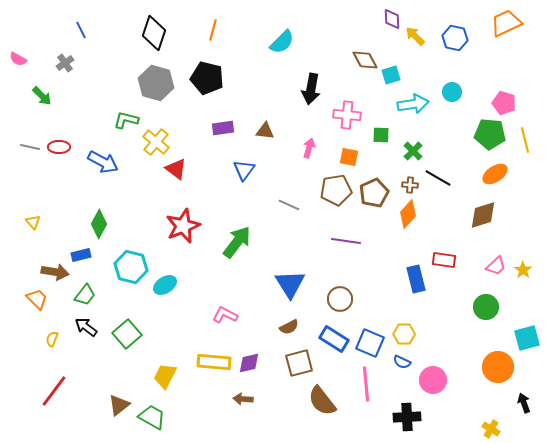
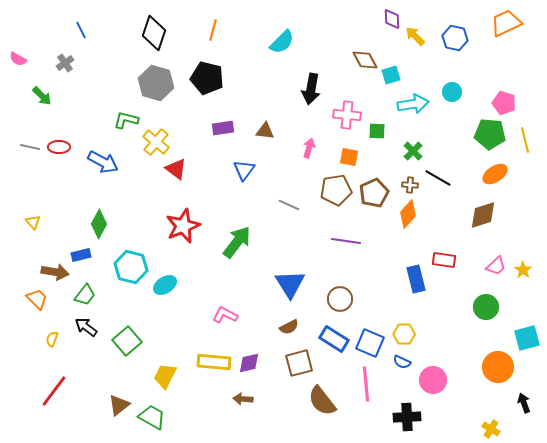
green square at (381, 135): moved 4 px left, 4 px up
green square at (127, 334): moved 7 px down
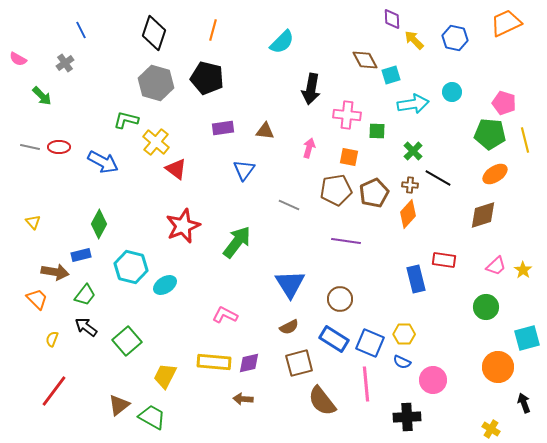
yellow arrow at (415, 36): moved 1 px left, 4 px down
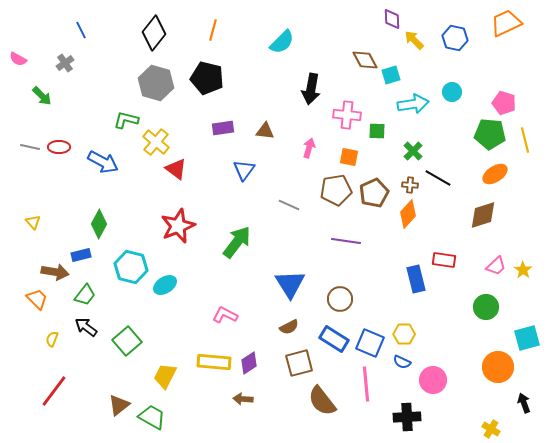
black diamond at (154, 33): rotated 20 degrees clockwise
red star at (183, 226): moved 5 px left
purple diamond at (249, 363): rotated 20 degrees counterclockwise
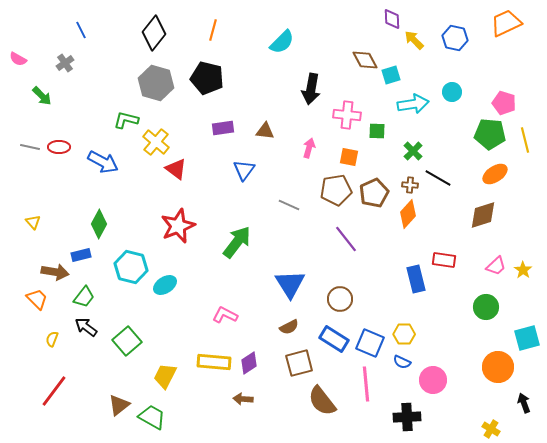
purple line at (346, 241): moved 2 px up; rotated 44 degrees clockwise
green trapezoid at (85, 295): moved 1 px left, 2 px down
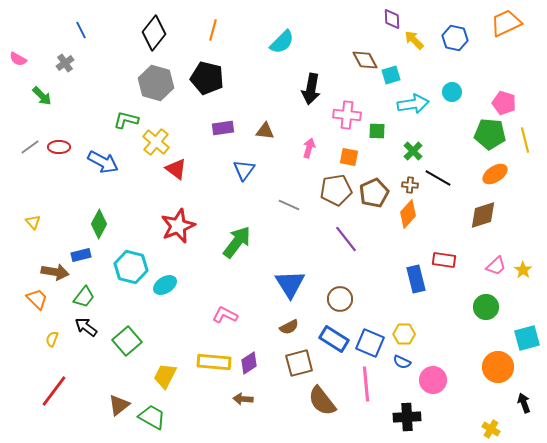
gray line at (30, 147): rotated 48 degrees counterclockwise
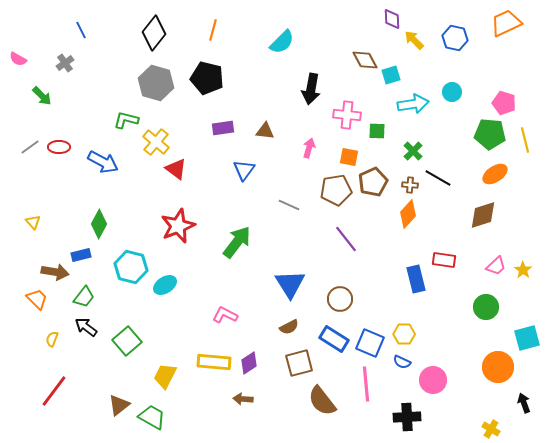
brown pentagon at (374, 193): moved 1 px left, 11 px up
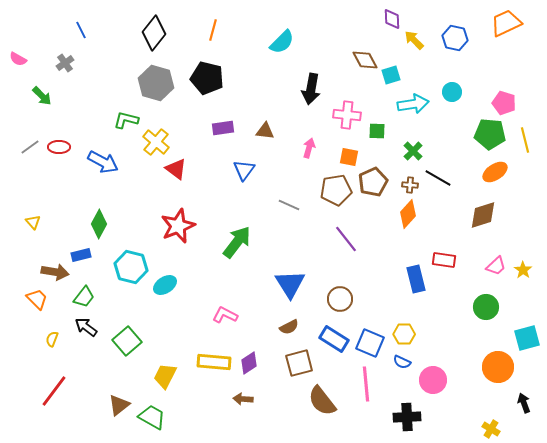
orange ellipse at (495, 174): moved 2 px up
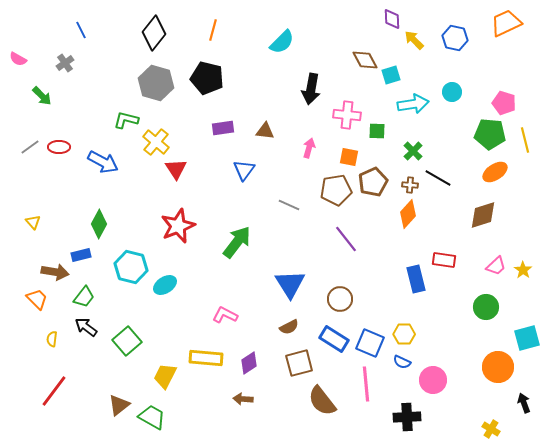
red triangle at (176, 169): rotated 20 degrees clockwise
yellow semicircle at (52, 339): rotated 14 degrees counterclockwise
yellow rectangle at (214, 362): moved 8 px left, 4 px up
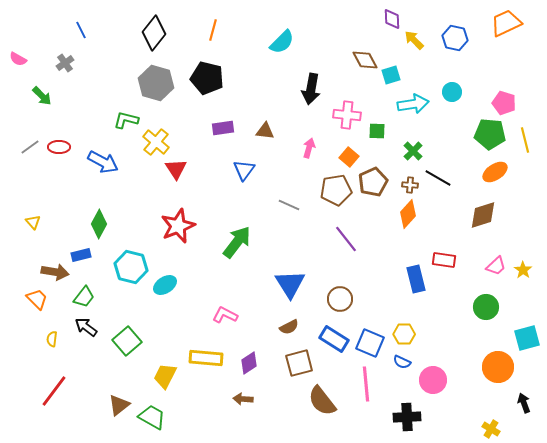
orange square at (349, 157): rotated 30 degrees clockwise
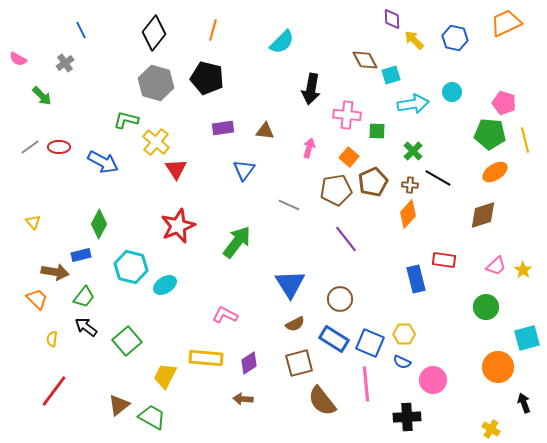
brown semicircle at (289, 327): moved 6 px right, 3 px up
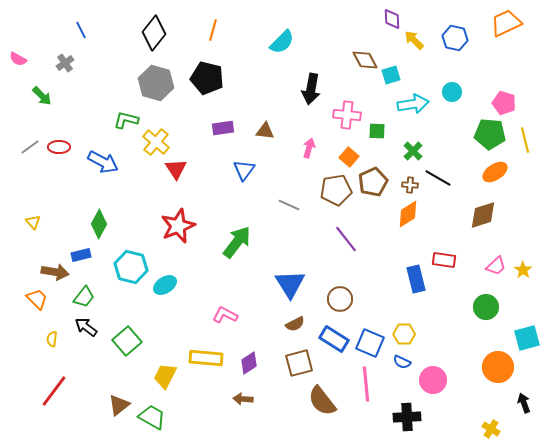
orange diamond at (408, 214): rotated 16 degrees clockwise
